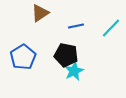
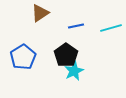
cyan line: rotated 30 degrees clockwise
black pentagon: rotated 25 degrees clockwise
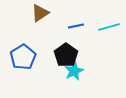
cyan line: moved 2 px left, 1 px up
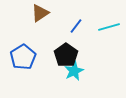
blue line: rotated 42 degrees counterclockwise
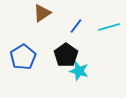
brown triangle: moved 2 px right
cyan star: moved 5 px right; rotated 30 degrees counterclockwise
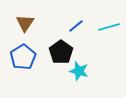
brown triangle: moved 17 px left, 10 px down; rotated 24 degrees counterclockwise
blue line: rotated 14 degrees clockwise
black pentagon: moved 5 px left, 3 px up
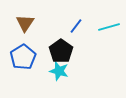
blue line: rotated 14 degrees counterclockwise
black pentagon: moved 1 px up
cyan star: moved 20 px left
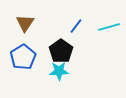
cyan star: rotated 18 degrees counterclockwise
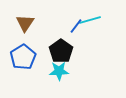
cyan line: moved 19 px left, 7 px up
